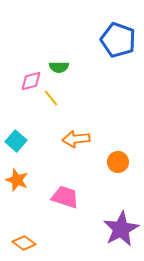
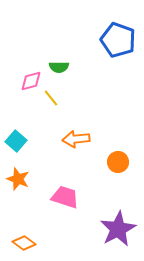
orange star: moved 1 px right, 1 px up
purple star: moved 3 px left
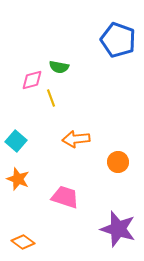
green semicircle: rotated 12 degrees clockwise
pink diamond: moved 1 px right, 1 px up
yellow line: rotated 18 degrees clockwise
purple star: rotated 27 degrees counterclockwise
orange diamond: moved 1 px left, 1 px up
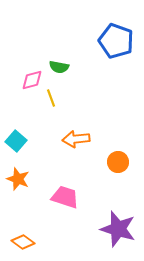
blue pentagon: moved 2 px left, 1 px down
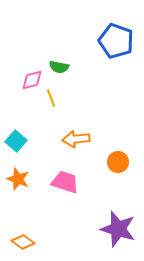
pink trapezoid: moved 15 px up
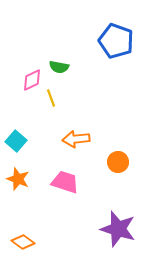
pink diamond: rotated 10 degrees counterclockwise
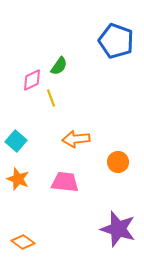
green semicircle: moved 1 px up; rotated 66 degrees counterclockwise
pink trapezoid: rotated 12 degrees counterclockwise
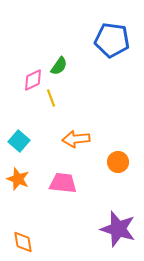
blue pentagon: moved 4 px left, 1 px up; rotated 12 degrees counterclockwise
pink diamond: moved 1 px right
cyan square: moved 3 px right
pink trapezoid: moved 2 px left, 1 px down
orange diamond: rotated 45 degrees clockwise
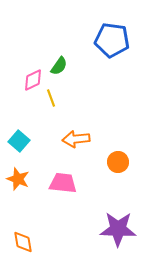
purple star: rotated 15 degrees counterclockwise
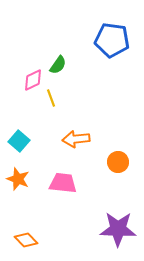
green semicircle: moved 1 px left, 1 px up
orange diamond: moved 3 px right, 2 px up; rotated 35 degrees counterclockwise
